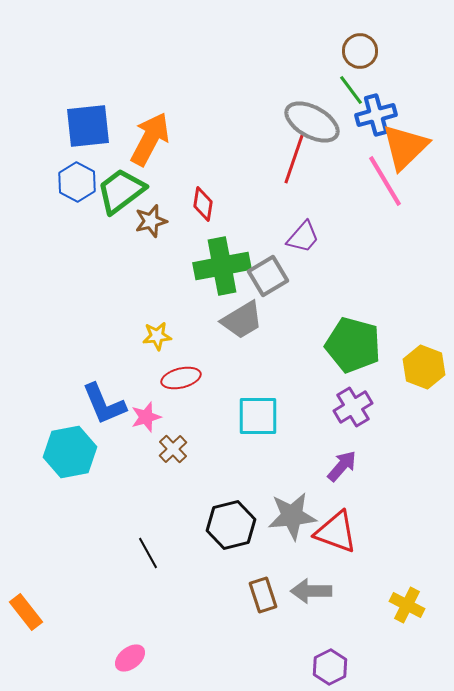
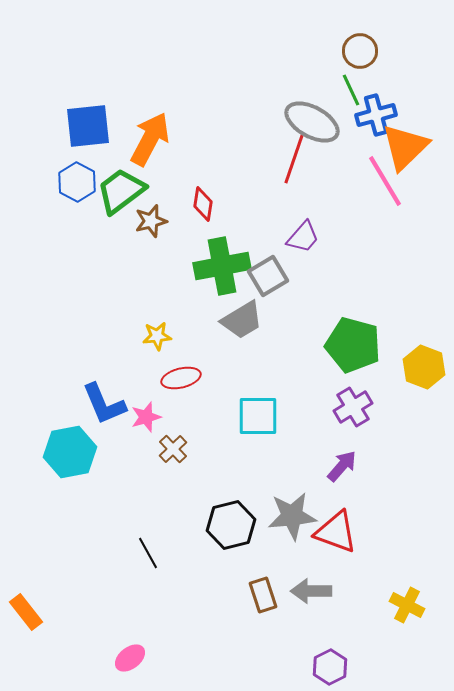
green line: rotated 12 degrees clockwise
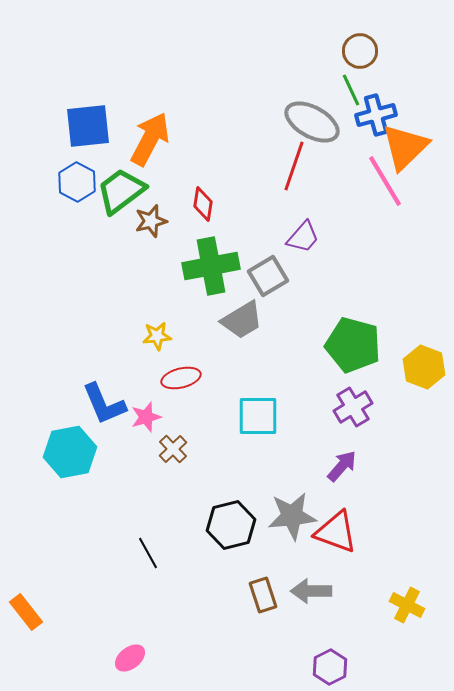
red line: moved 7 px down
green cross: moved 11 px left
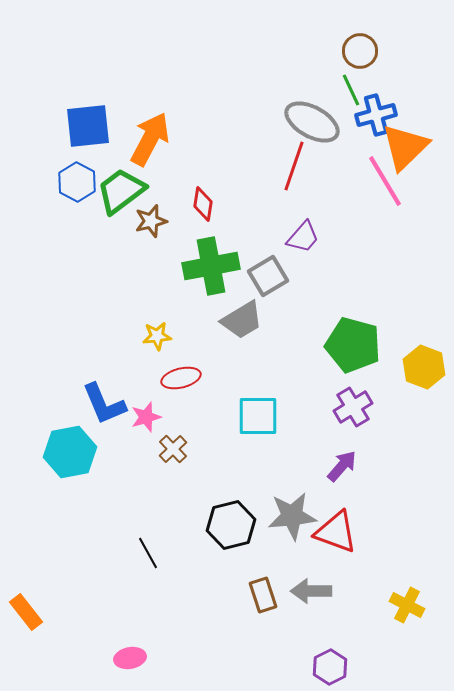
pink ellipse: rotated 28 degrees clockwise
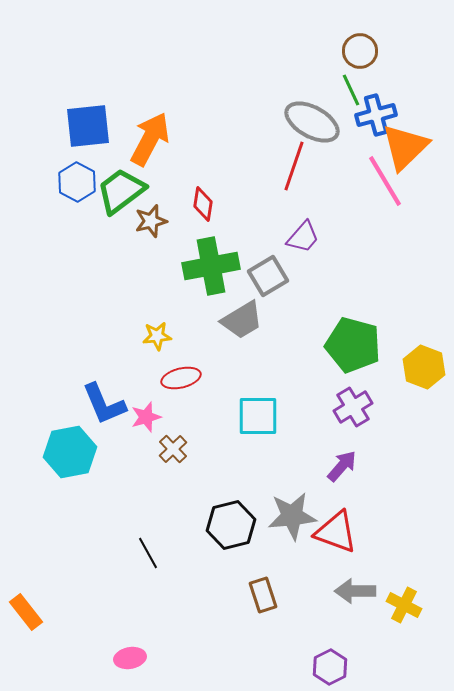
gray arrow: moved 44 px right
yellow cross: moved 3 px left
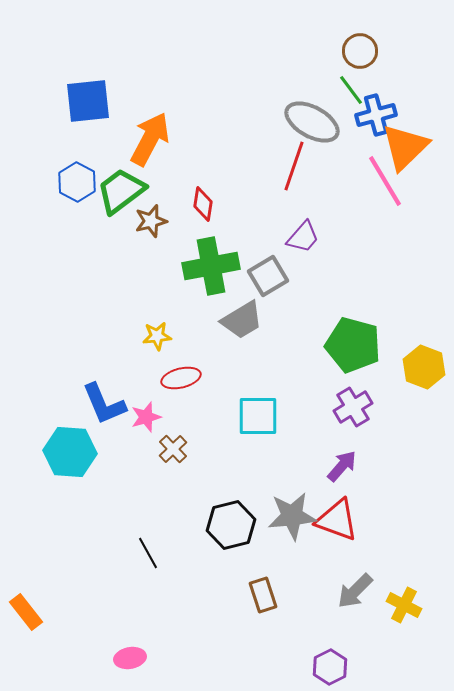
green line: rotated 12 degrees counterclockwise
blue square: moved 25 px up
cyan hexagon: rotated 15 degrees clockwise
red triangle: moved 1 px right, 12 px up
gray arrow: rotated 45 degrees counterclockwise
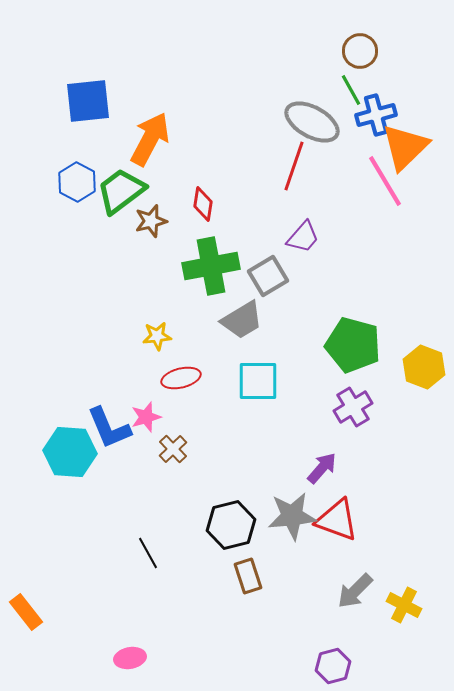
green line: rotated 8 degrees clockwise
blue L-shape: moved 5 px right, 24 px down
cyan square: moved 35 px up
purple arrow: moved 20 px left, 2 px down
brown rectangle: moved 15 px left, 19 px up
purple hexagon: moved 3 px right, 1 px up; rotated 12 degrees clockwise
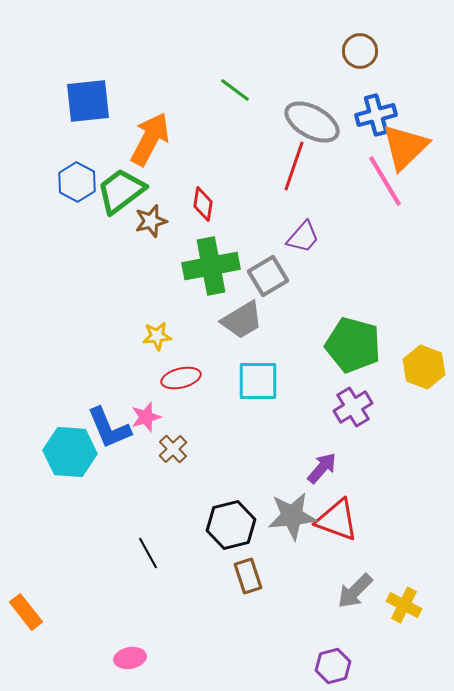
green line: moved 116 px left; rotated 24 degrees counterclockwise
